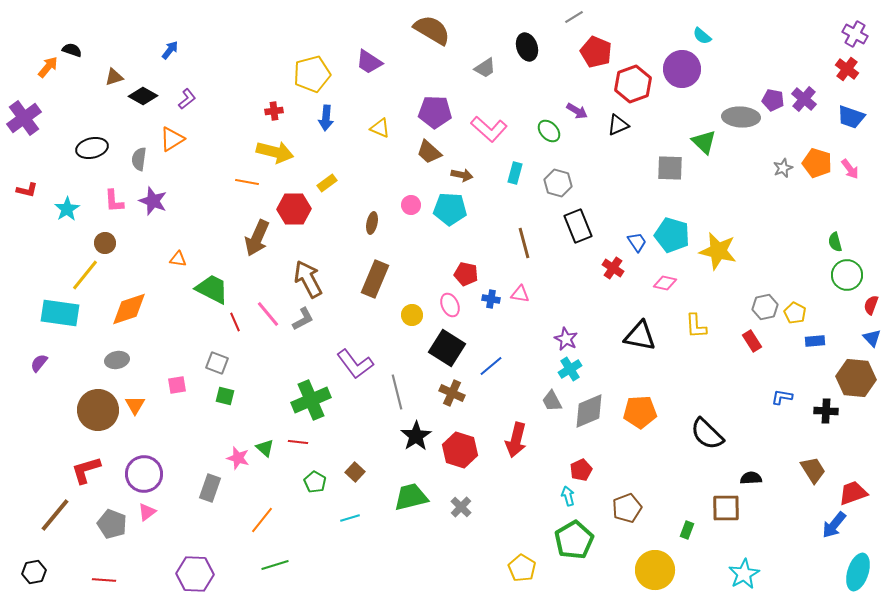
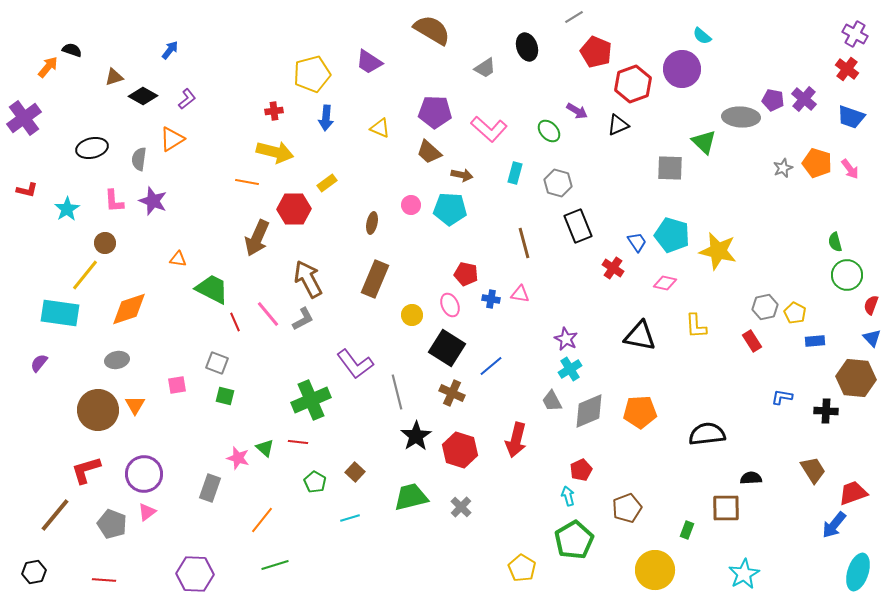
black semicircle at (707, 434): rotated 129 degrees clockwise
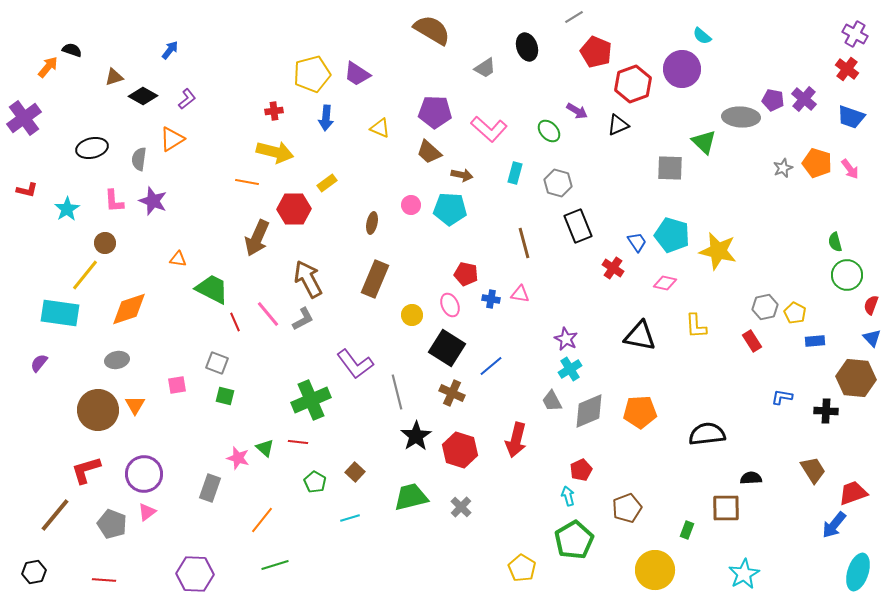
purple trapezoid at (369, 62): moved 12 px left, 12 px down
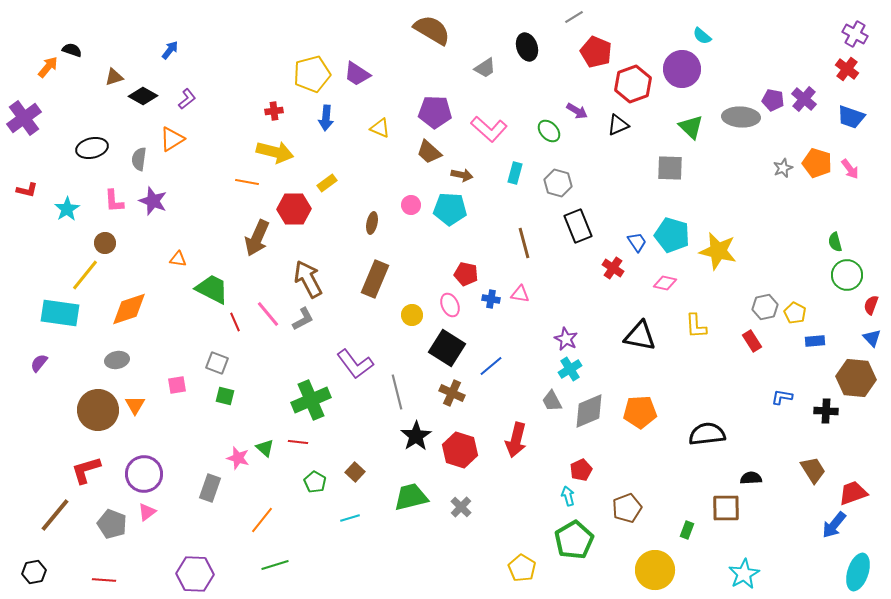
green triangle at (704, 142): moved 13 px left, 15 px up
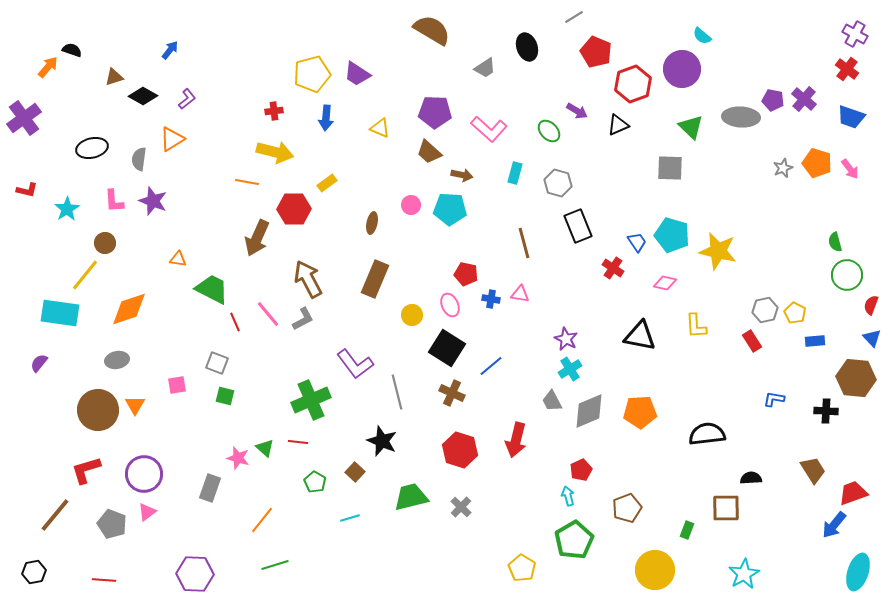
gray hexagon at (765, 307): moved 3 px down
blue L-shape at (782, 397): moved 8 px left, 2 px down
black star at (416, 436): moved 34 px left, 5 px down; rotated 16 degrees counterclockwise
